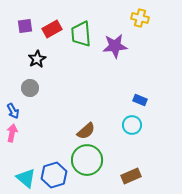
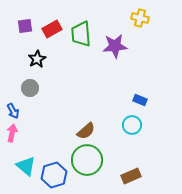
cyan triangle: moved 12 px up
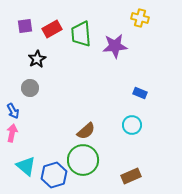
blue rectangle: moved 7 px up
green circle: moved 4 px left
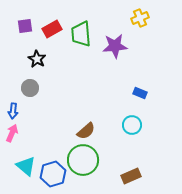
yellow cross: rotated 36 degrees counterclockwise
black star: rotated 12 degrees counterclockwise
blue arrow: rotated 35 degrees clockwise
pink arrow: rotated 12 degrees clockwise
blue hexagon: moved 1 px left, 1 px up
